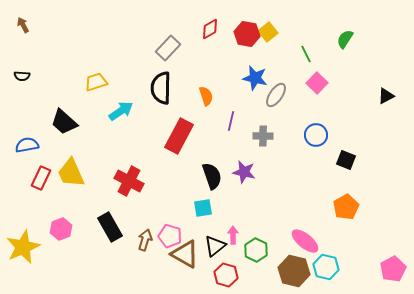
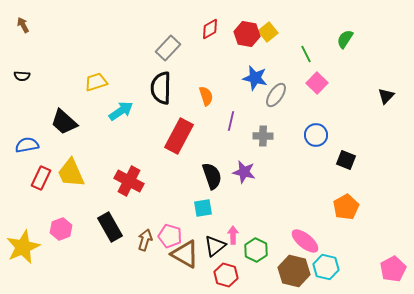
black triangle at (386, 96): rotated 18 degrees counterclockwise
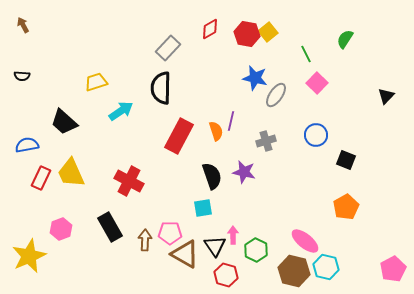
orange semicircle at (206, 96): moved 10 px right, 35 px down
gray cross at (263, 136): moved 3 px right, 5 px down; rotated 18 degrees counterclockwise
pink pentagon at (170, 236): moved 3 px up; rotated 15 degrees counterclockwise
brown arrow at (145, 240): rotated 15 degrees counterclockwise
black triangle at (215, 246): rotated 25 degrees counterclockwise
yellow star at (23, 247): moved 6 px right, 9 px down
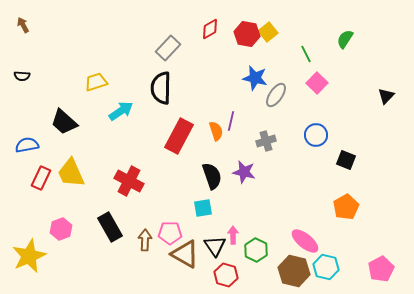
pink pentagon at (393, 269): moved 12 px left
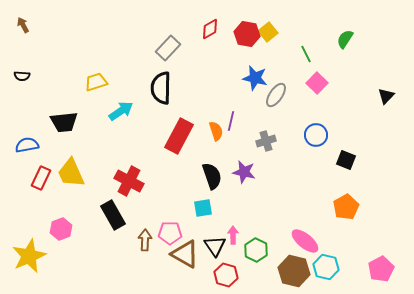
black trapezoid at (64, 122): rotated 48 degrees counterclockwise
black rectangle at (110, 227): moved 3 px right, 12 px up
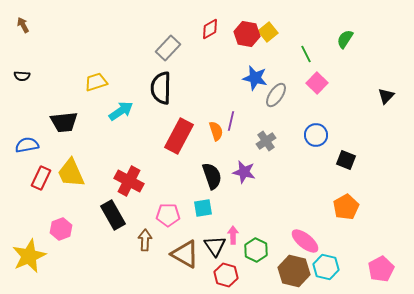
gray cross at (266, 141): rotated 18 degrees counterclockwise
pink pentagon at (170, 233): moved 2 px left, 18 px up
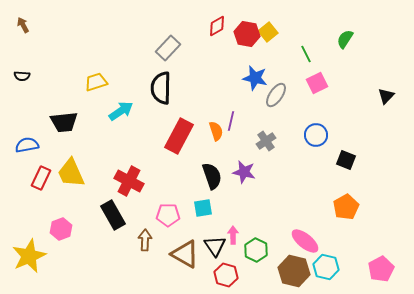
red diamond at (210, 29): moved 7 px right, 3 px up
pink square at (317, 83): rotated 20 degrees clockwise
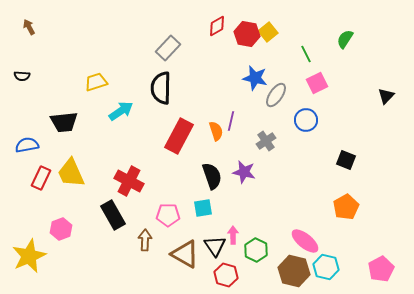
brown arrow at (23, 25): moved 6 px right, 2 px down
blue circle at (316, 135): moved 10 px left, 15 px up
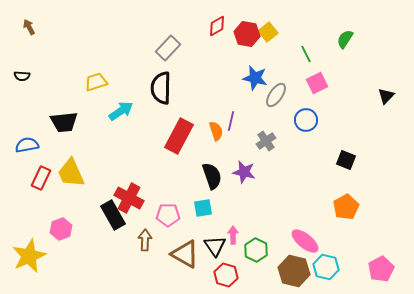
red cross at (129, 181): moved 17 px down
